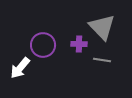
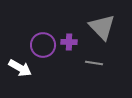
purple cross: moved 10 px left, 2 px up
gray line: moved 8 px left, 3 px down
white arrow: rotated 100 degrees counterclockwise
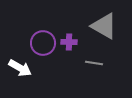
gray triangle: moved 2 px right, 1 px up; rotated 16 degrees counterclockwise
purple circle: moved 2 px up
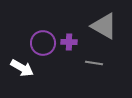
white arrow: moved 2 px right
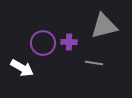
gray triangle: rotated 44 degrees counterclockwise
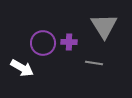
gray triangle: rotated 48 degrees counterclockwise
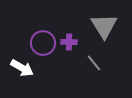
gray line: rotated 42 degrees clockwise
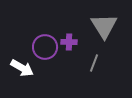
purple circle: moved 2 px right, 4 px down
gray line: rotated 60 degrees clockwise
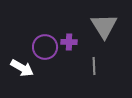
gray line: moved 3 px down; rotated 24 degrees counterclockwise
